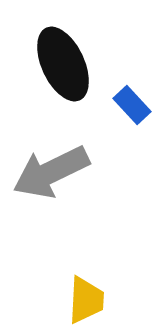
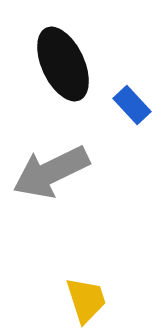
yellow trapezoid: rotated 21 degrees counterclockwise
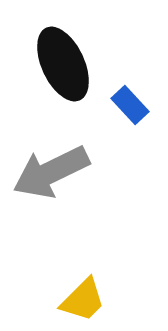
blue rectangle: moved 2 px left
yellow trapezoid: moved 3 px left; rotated 63 degrees clockwise
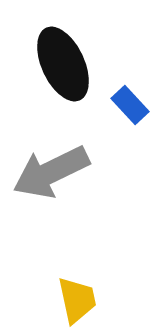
yellow trapezoid: moved 6 px left; rotated 57 degrees counterclockwise
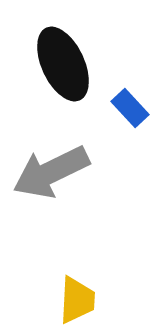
blue rectangle: moved 3 px down
yellow trapezoid: rotated 15 degrees clockwise
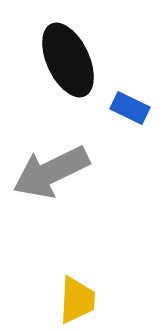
black ellipse: moved 5 px right, 4 px up
blue rectangle: rotated 21 degrees counterclockwise
